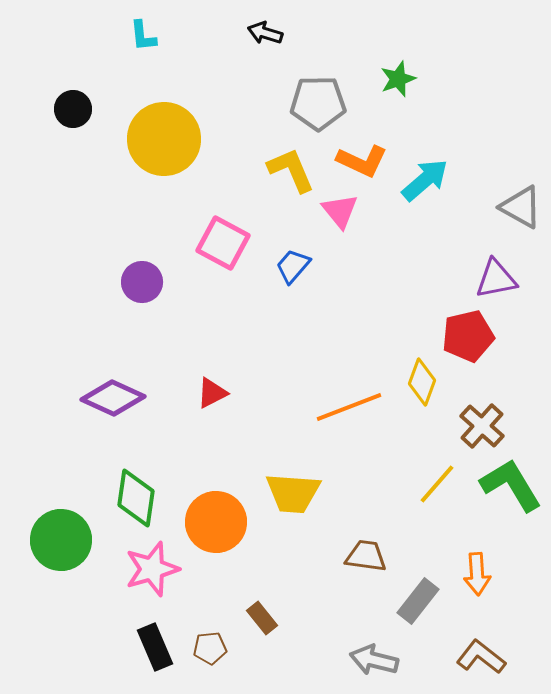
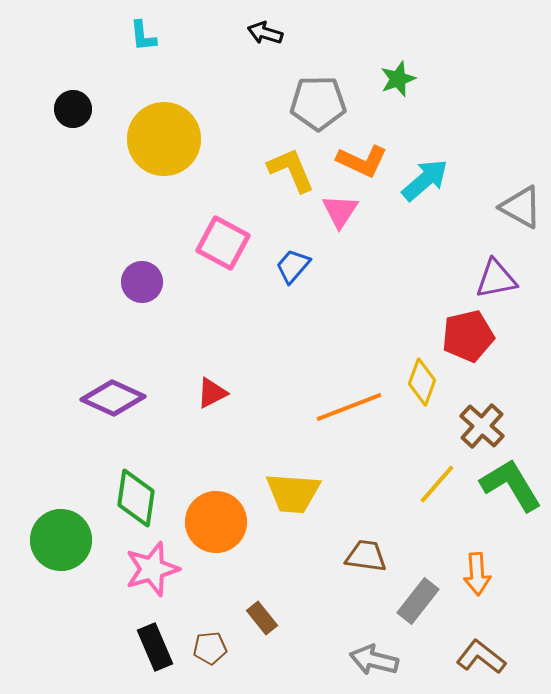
pink triangle: rotated 12 degrees clockwise
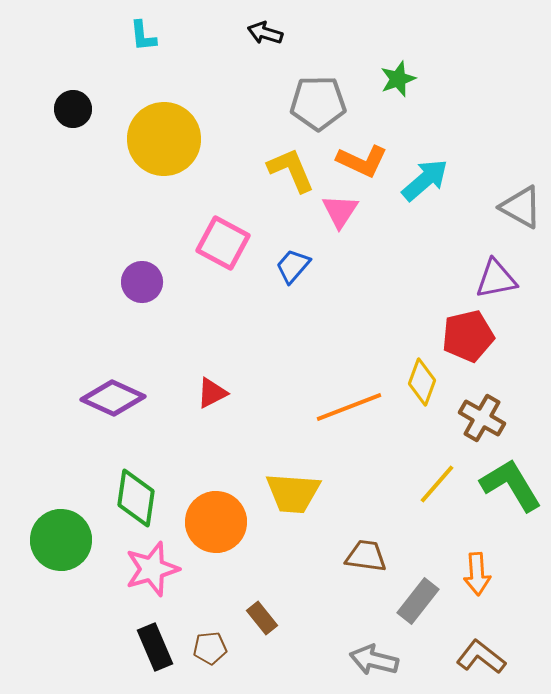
brown cross: moved 8 px up; rotated 12 degrees counterclockwise
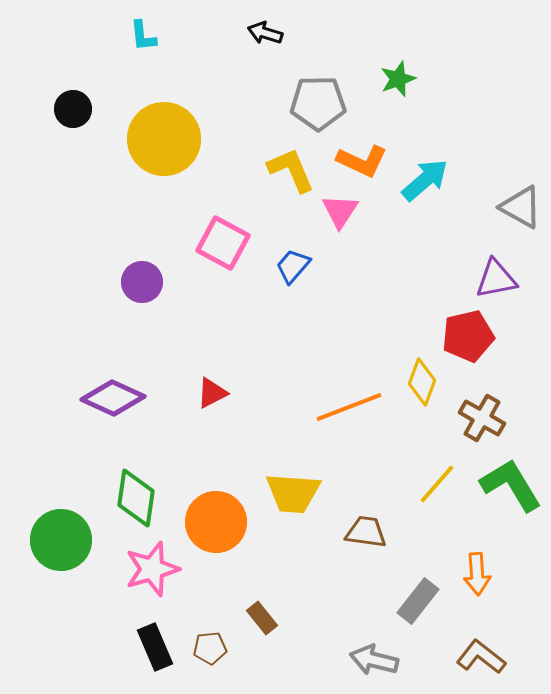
brown trapezoid: moved 24 px up
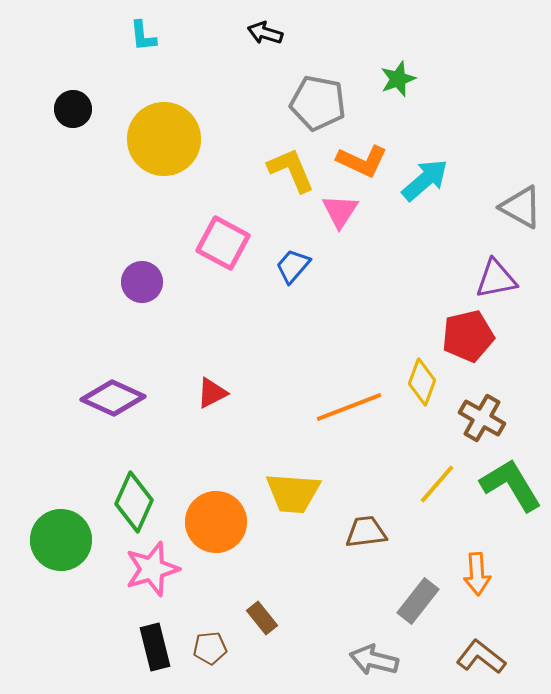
gray pentagon: rotated 12 degrees clockwise
green diamond: moved 2 px left, 4 px down; rotated 16 degrees clockwise
brown trapezoid: rotated 15 degrees counterclockwise
black rectangle: rotated 9 degrees clockwise
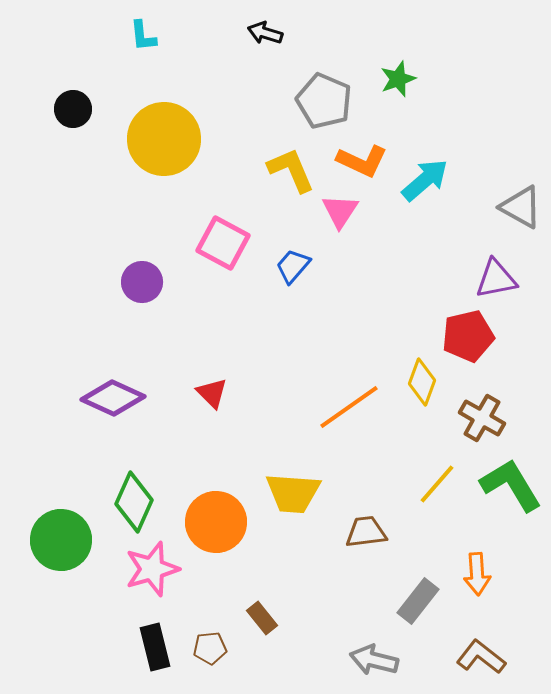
gray pentagon: moved 6 px right, 2 px up; rotated 12 degrees clockwise
red triangle: rotated 48 degrees counterclockwise
orange line: rotated 14 degrees counterclockwise
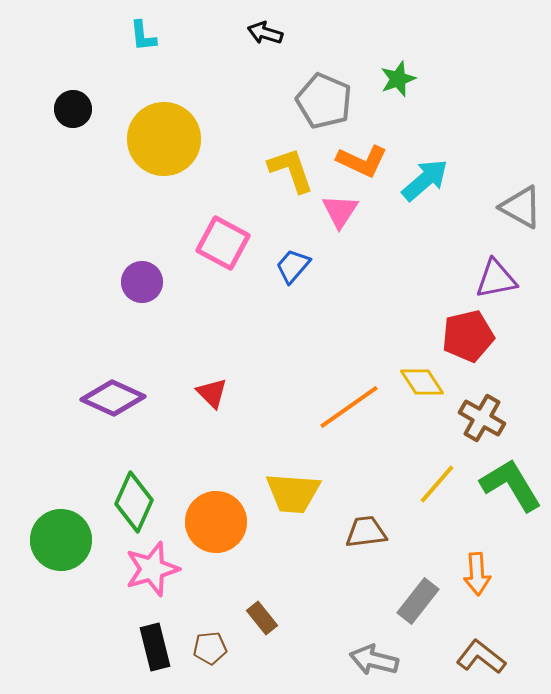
yellow L-shape: rotated 4 degrees clockwise
yellow diamond: rotated 54 degrees counterclockwise
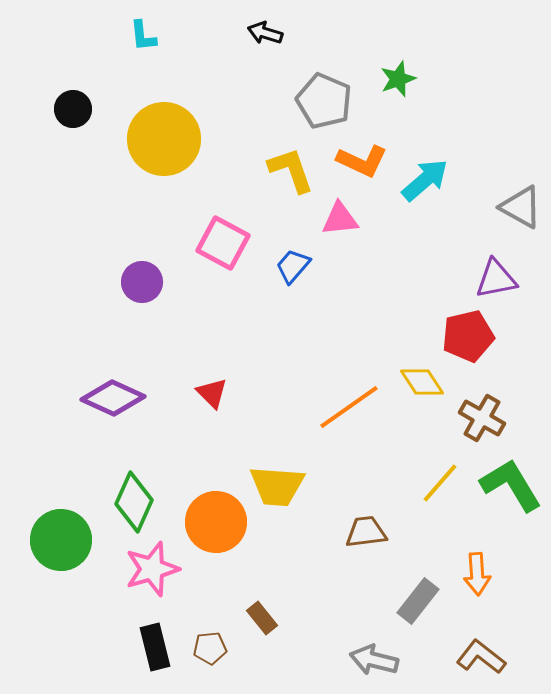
pink triangle: moved 8 px down; rotated 51 degrees clockwise
yellow line: moved 3 px right, 1 px up
yellow trapezoid: moved 16 px left, 7 px up
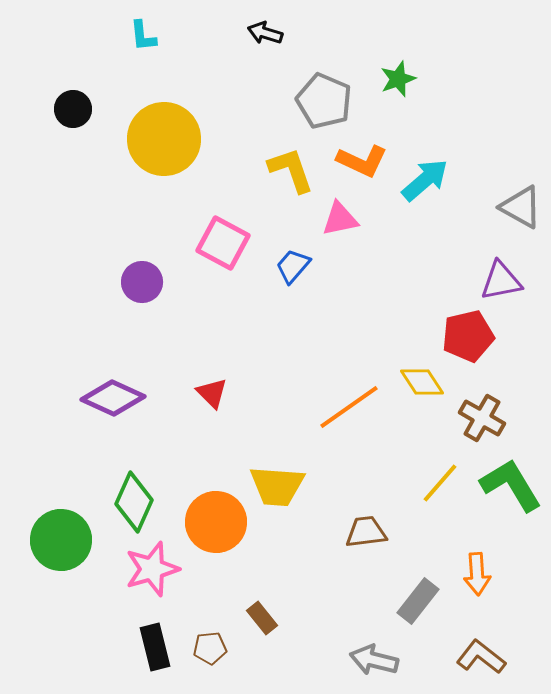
pink triangle: rotated 6 degrees counterclockwise
purple triangle: moved 5 px right, 2 px down
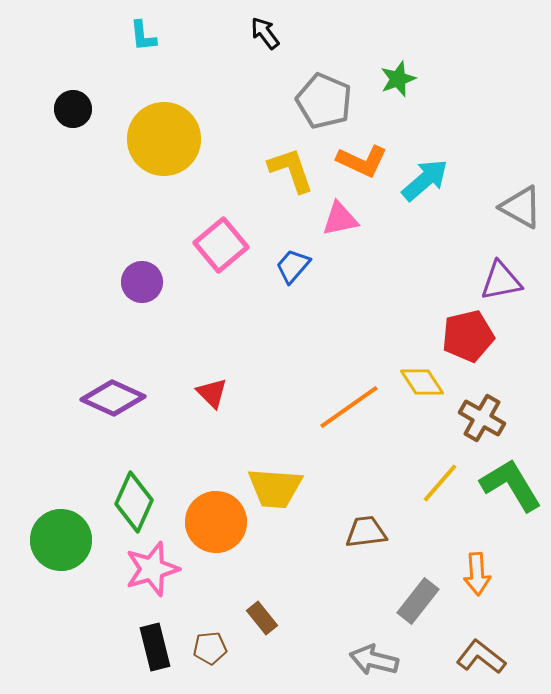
black arrow: rotated 36 degrees clockwise
pink square: moved 2 px left, 2 px down; rotated 22 degrees clockwise
yellow trapezoid: moved 2 px left, 2 px down
